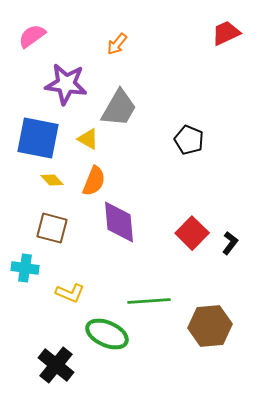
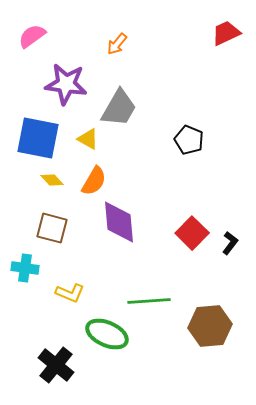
orange semicircle: rotated 8 degrees clockwise
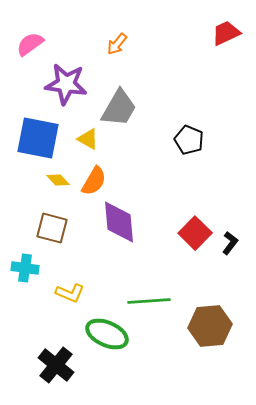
pink semicircle: moved 2 px left, 8 px down
yellow diamond: moved 6 px right
red square: moved 3 px right
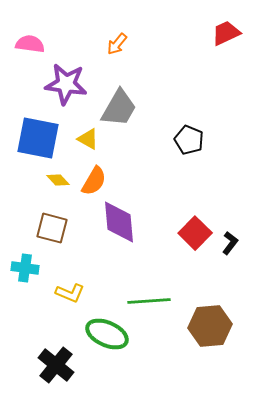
pink semicircle: rotated 44 degrees clockwise
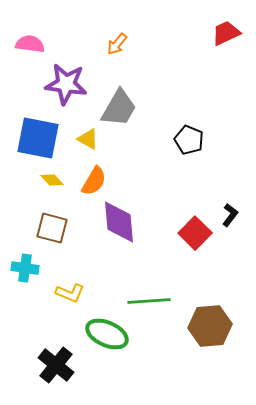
yellow diamond: moved 6 px left
black L-shape: moved 28 px up
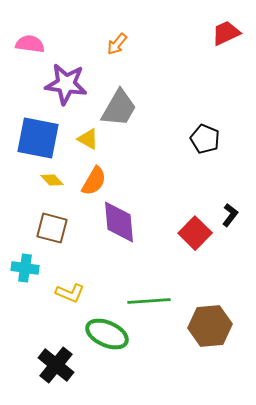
black pentagon: moved 16 px right, 1 px up
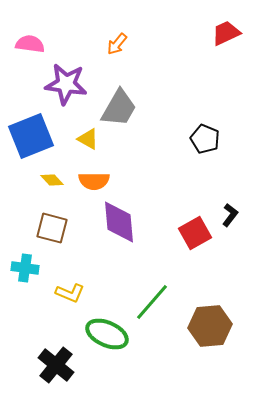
blue square: moved 7 px left, 2 px up; rotated 33 degrees counterclockwise
orange semicircle: rotated 60 degrees clockwise
red square: rotated 16 degrees clockwise
green line: moved 3 px right, 1 px down; rotated 45 degrees counterclockwise
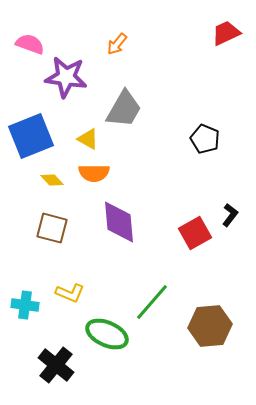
pink semicircle: rotated 12 degrees clockwise
purple star: moved 7 px up
gray trapezoid: moved 5 px right, 1 px down
orange semicircle: moved 8 px up
cyan cross: moved 37 px down
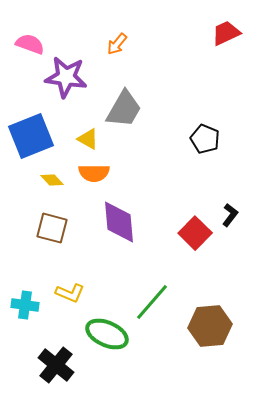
red square: rotated 16 degrees counterclockwise
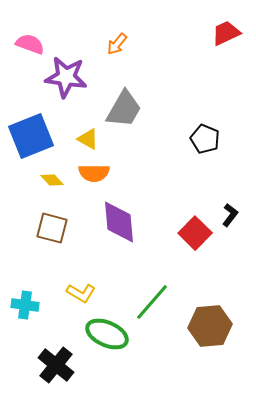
yellow L-shape: moved 11 px right; rotated 8 degrees clockwise
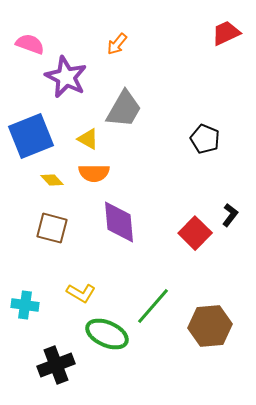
purple star: rotated 18 degrees clockwise
green line: moved 1 px right, 4 px down
black cross: rotated 30 degrees clockwise
